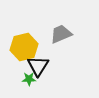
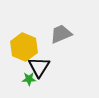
yellow hexagon: rotated 24 degrees counterclockwise
black triangle: moved 1 px right, 1 px down
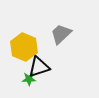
gray trapezoid: rotated 20 degrees counterclockwise
black triangle: rotated 40 degrees clockwise
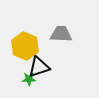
gray trapezoid: rotated 45 degrees clockwise
yellow hexagon: moved 1 px right, 1 px up
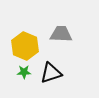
black triangle: moved 12 px right, 6 px down
green star: moved 5 px left, 7 px up
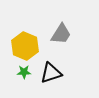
gray trapezoid: rotated 120 degrees clockwise
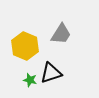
green star: moved 6 px right, 8 px down; rotated 16 degrees clockwise
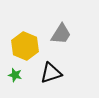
green star: moved 15 px left, 5 px up
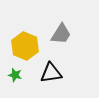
black triangle: rotated 10 degrees clockwise
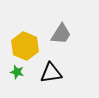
green star: moved 2 px right, 3 px up
